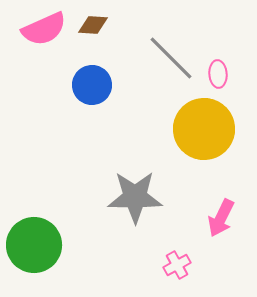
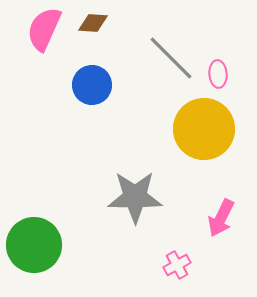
brown diamond: moved 2 px up
pink semicircle: rotated 138 degrees clockwise
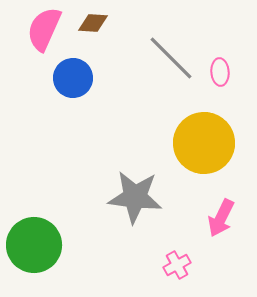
pink ellipse: moved 2 px right, 2 px up
blue circle: moved 19 px left, 7 px up
yellow circle: moved 14 px down
gray star: rotated 6 degrees clockwise
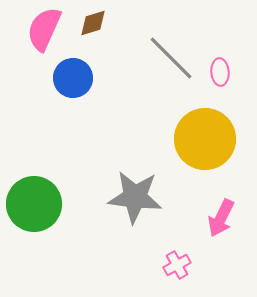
brown diamond: rotated 20 degrees counterclockwise
yellow circle: moved 1 px right, 4 px up
green circle: moved 41 px up
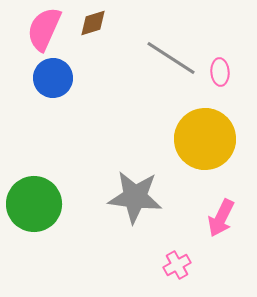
gray line: rotated 12 degrees counterclockwise
blue circle: moved 20 px left
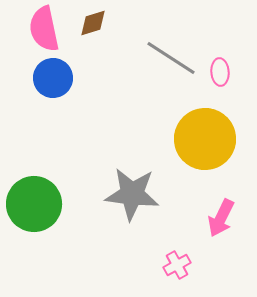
pink semicircle: rotated 36 degrees counterclockwise
gray star: moved 3 px left, 3 px up
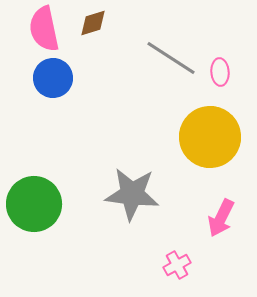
yellow circle: moved 5 px right, 2 px up
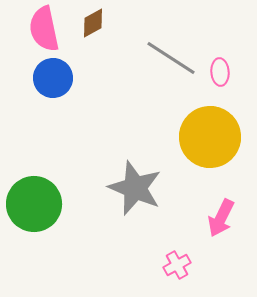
brown diamond: rotated 12 degrees counterclockwise
gray star: moved 3 px right, 6 px up; rotated 16 degrees clockwise
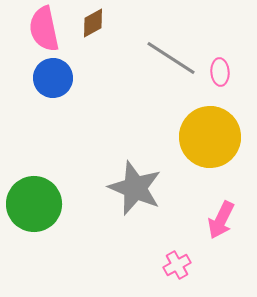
pink arrow: moved 2 px down
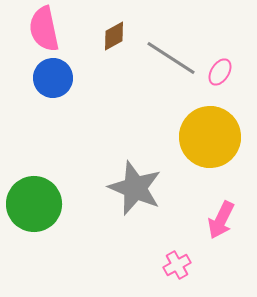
brown diamond: moved 21 px right, 13 px down
pink ellipse: rotated 36 degrees clockwise
